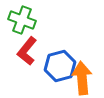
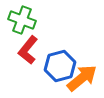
red L-shape: moved 1 px right, 1 px up
orange arrow: rotated 56 degrees clockwise
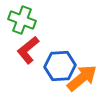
red L-shape: rotated 12 degrees clockwise
blue hexagon: rotated 12 degrees clockwise
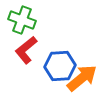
red L-shape: moved 2 px left
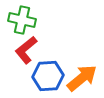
green cross: rotated 8 degrees counterclockwise
blue hexagon: moved 12 px left, 10 px down
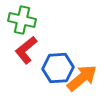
blue hexagon: moved 10 px right, 8 px up
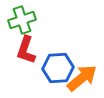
green cross: rotated 32 degrees counterclockwise
red L-shape: rotated 32 degrees counterclockwise
